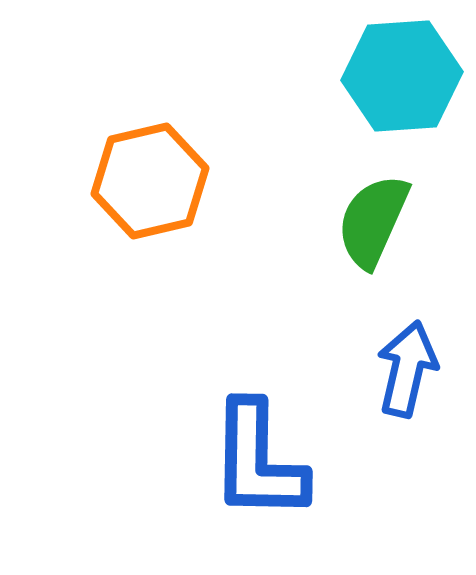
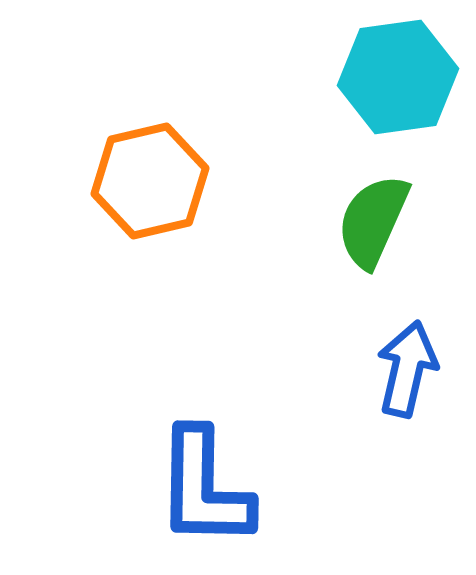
cyan hexagon: moved 4 px left, 1 px down; rotated 4 degrees counterclockwise
blue L-shape: moved 54 px left, 27 px down
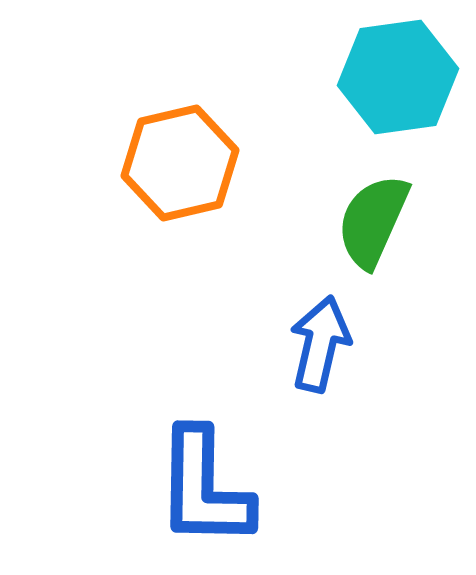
orange hexagon: moved 30 px right, 18 px up
blue arrow: moved 87 px left, 25 px up
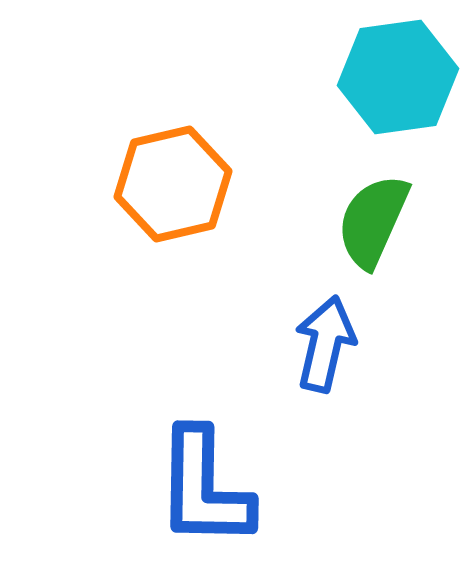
orange hexagon: moved 7 px left, 21 px down
blue arrow: moved 5 px right
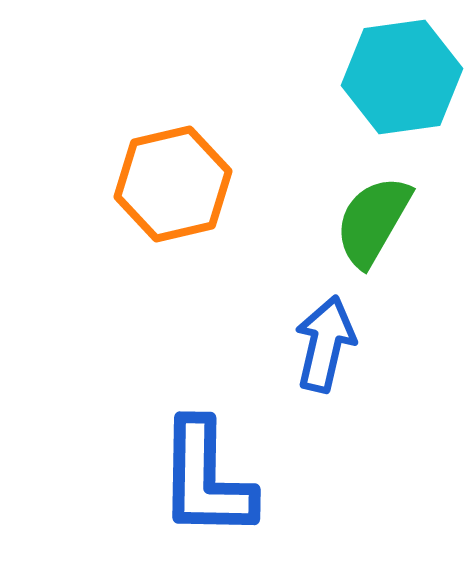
cyan hexagon: moved 4 px right
green semicircle: rotated 6 degrees clockwise
blue L-shape: moved 2 px right, 9 px up
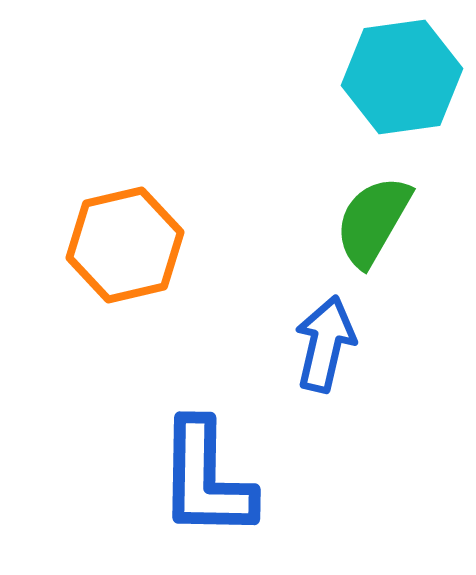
orange hexagon: moved 48 px left, 61 px down
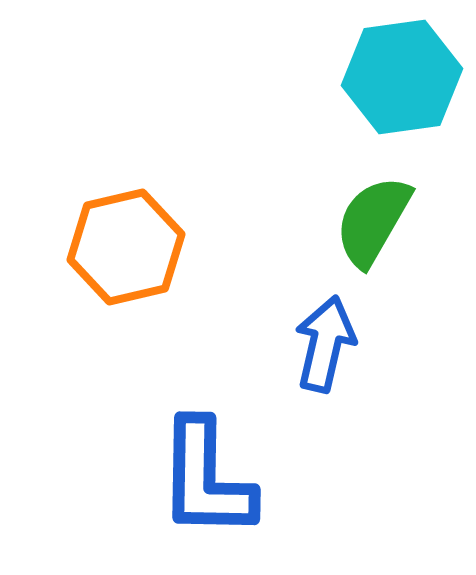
orange hexagon: moved 1 px right, 2 px down
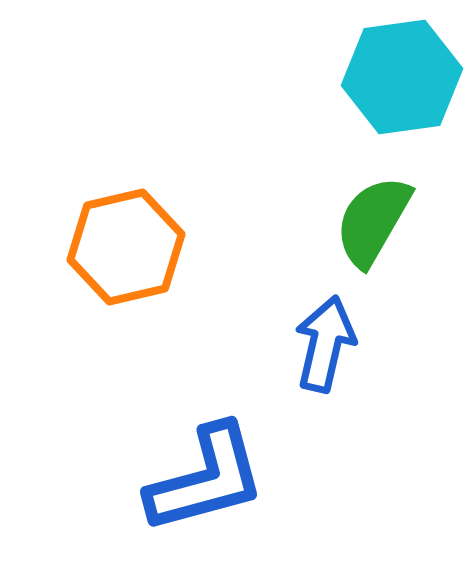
blue L-shape: rotated 106 degrees counterclockwise
